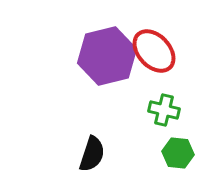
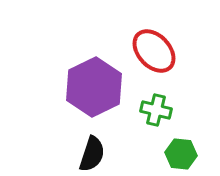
purple hexagon: moved 13 px left, 31 px down; rotated 12 degrees counterclockwise
green cross: moved 8 px left
green hexagon: moved 3 px right, 1 px down
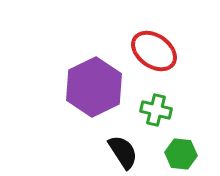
red ellipse: rotated 12 degrees counterclockwise
black semicircle: moved 31 px right, 2 px up; rotated 51 degrees counterclockwise
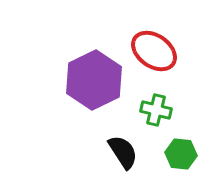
purple hexagon: moved 7 px up
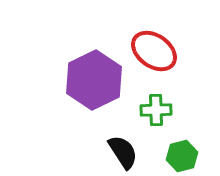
green cross: rotated 16 degrees counterclockwise
green hexagon: moved 1 px right, 2 px down; rotated 20 degrees counterclockwise
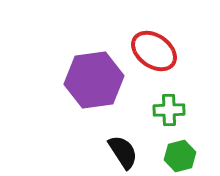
purple hexagon: rotated 18 degrees clockwise
green cross: moved 13 px right
green hexagon: moved 2 px left
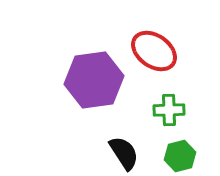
black semicircle: moved 1 px right, 1 px down
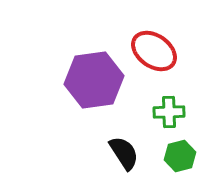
green cross: moved 2 px down
